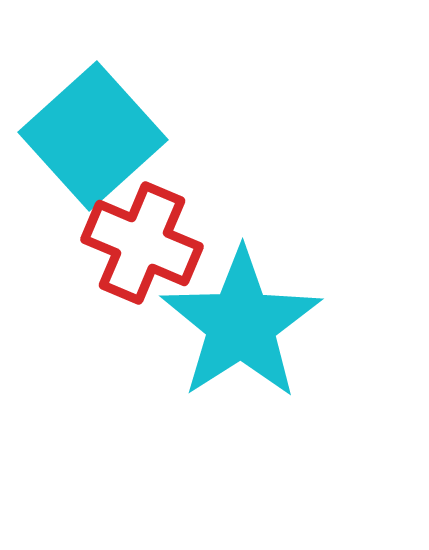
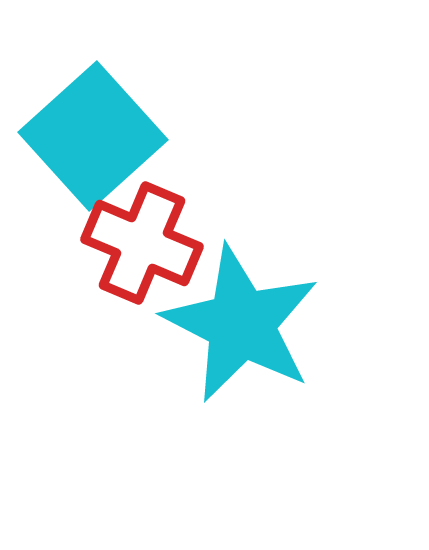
cyan star: rotated 12 degrees counterclockwise
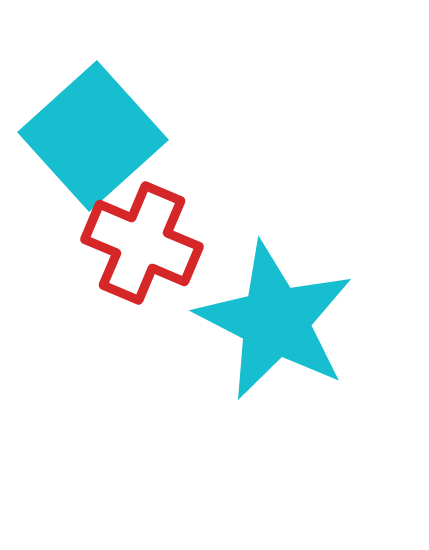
cyan star: moved 34 px right, 3 px up
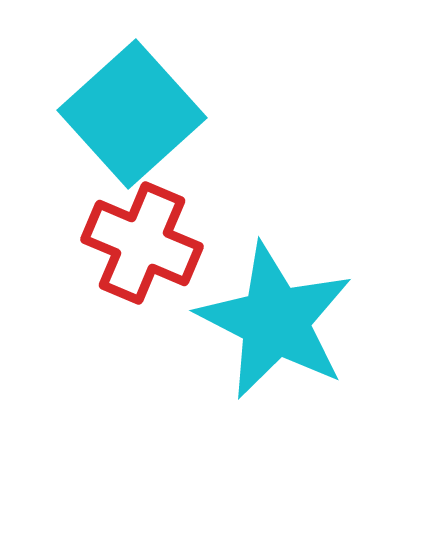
cyan square: moved 39 px right, 22 px up
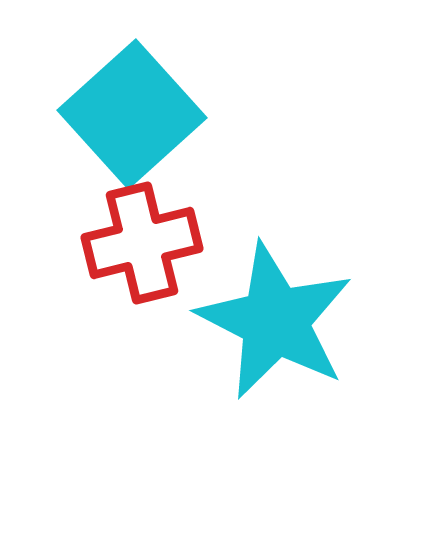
red cross: rotated 37 degrees counterclockwise
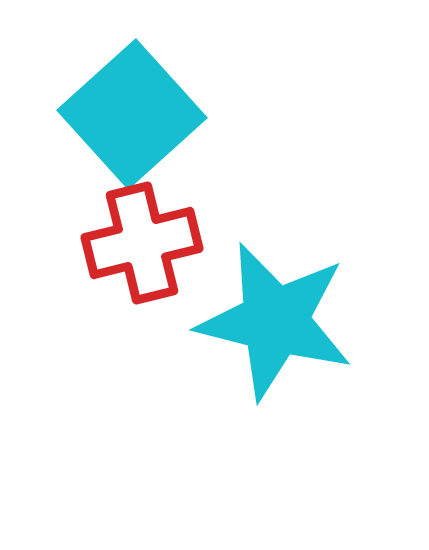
cyan star: rotated 13 degrees counterclockwise
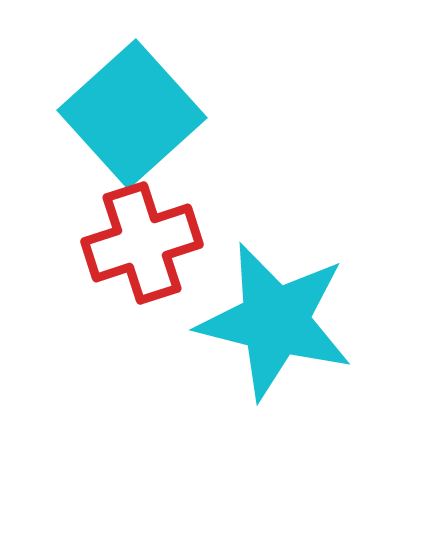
red cross: rotated 4 degrees counterclockwise
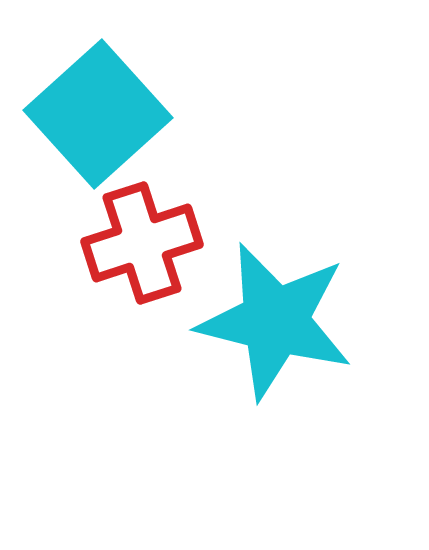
cyan square: moved 34 px left
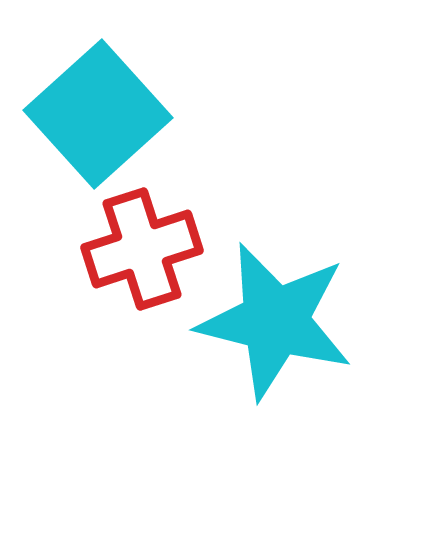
red cross: moved 6 px down
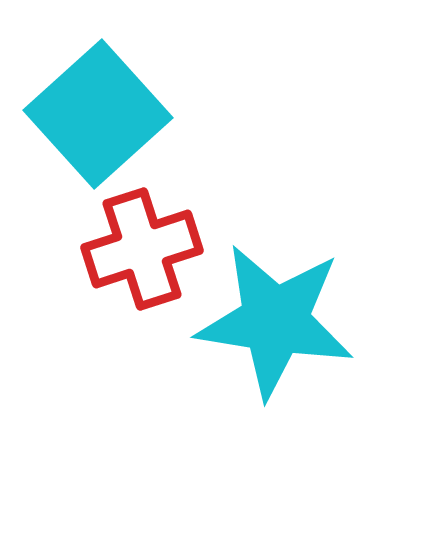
cyan star: rotated 5 degrees counterclockwise
